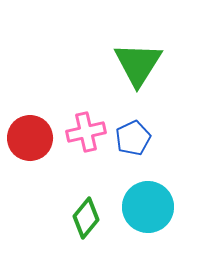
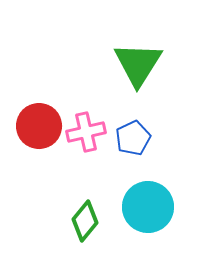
red circle: moved 9 px right, 12 px up
green diamond: moved 1 px left, 3 px down
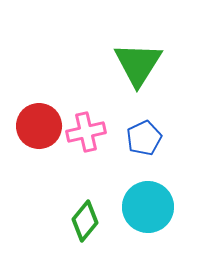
blue pentagon: moved 11 px right
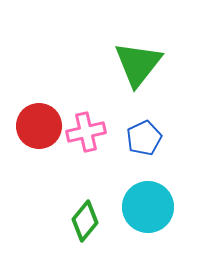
green triangle: rotated 6 degrees clockwise
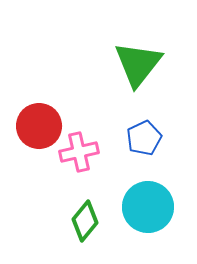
pink cross: moved 7 px left, 20 px down
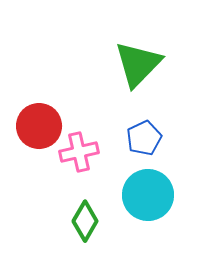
green triangle: rotated 6 degrees clockwise
cyan circle: moved 12 px up
green diamond: rotated 9 degrees counterclockwise
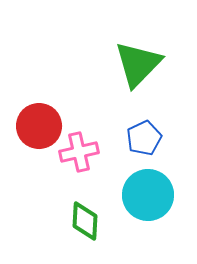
green diamond: rotated 27 degrees counterclockwise
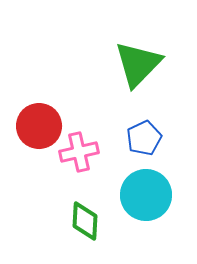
cyan circle: moved 2 px left
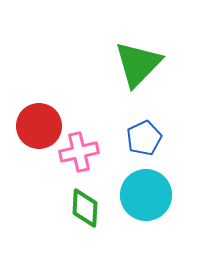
green diamond: moved 13 px up
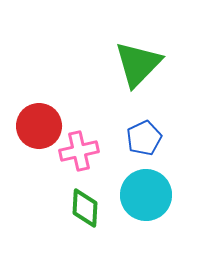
pink cross: moved 1 px up
